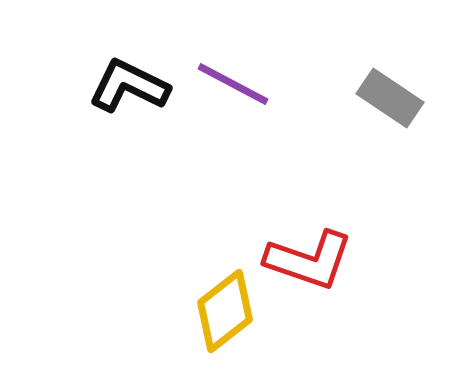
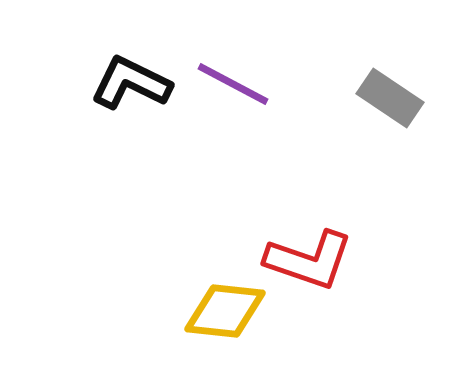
black L-shape: moved 2 px right, 3 px up
yellow diamond: rotated 44 degrees clockwise
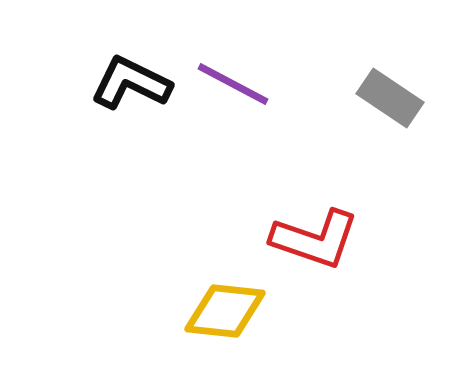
red L-shape: moved 6 px right, 21 px up
